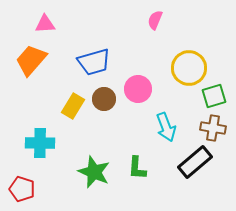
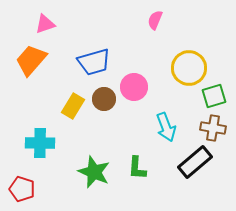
pink triangle: rotated 15 degrees counterclockwise
pink circle: moved 4 px left, 2 px up
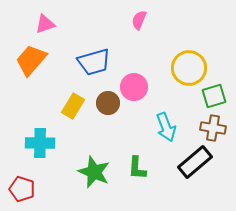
pink semicircle: moved 16 px left
brown circle: moved 4 px right, 4 px down
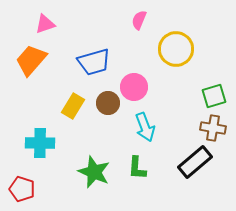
yellow circle: moved 13 px left, 19 px up
cyan arrow: moved 21 px left
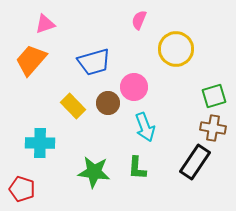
yellow rectangle: rotated 75 degrees counterclockwise
black rectangle: rotated 16 degrees counterclockwise
green star: rotated 16 degrees counterclockwise
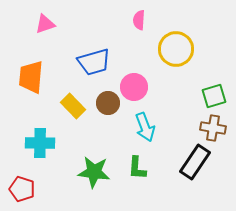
pink semicircle: rotated 18 degrees counterclockwise
orange trapezoid: moved 17 px down; rotated 36 degrees counterclockwise
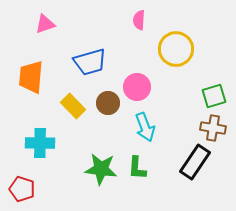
blue trapezoid: moved 4 px left
pink circle: moved 3 px right
green star: moved 7 px right, 3 px up
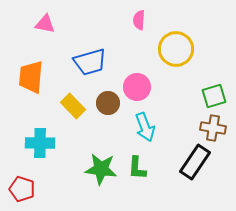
pink triangle: rotated 30 degrees clockwise
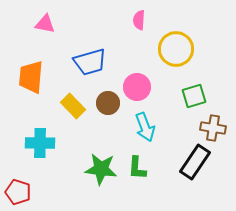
green square: moved 20 px left
red pentagon: moved 4 px left, 3 px down
